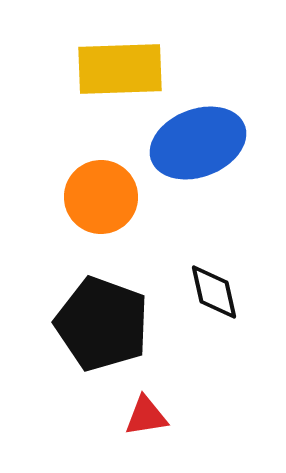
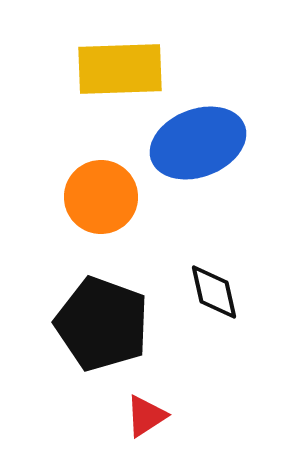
red triangle: rotated 24 degrees counterclockwise
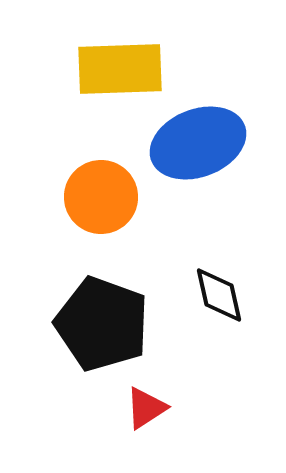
black diamond: moved 5 px right, 3 px down
red triangle: moved 8 px up
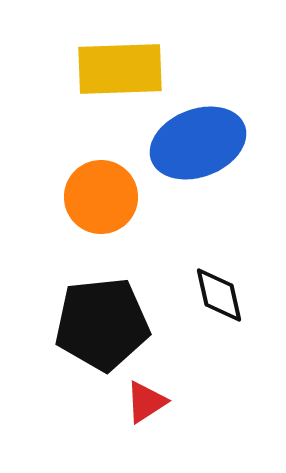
black pentagon: rotated 26 degrees counterclockwise
red triangle: moved 6 px up
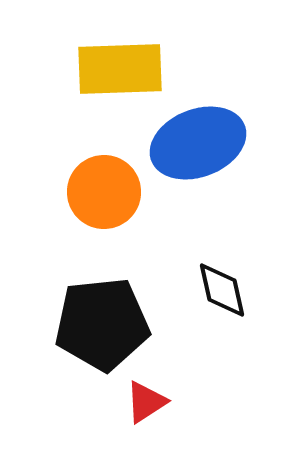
orange circle: moved 3 px right, 5 px up
black diamond: moved 3 px right, 5 px up
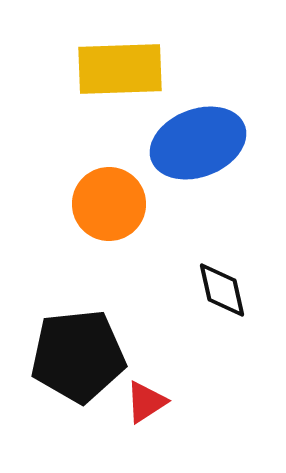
orange circle: moved 5 px right, 12 px down
black pentagon: moved 24 px left, 32 px down
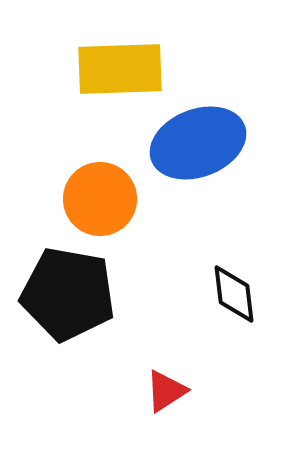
orange circle: moved 9 px left, 5 px up
black diamond: moved 12 px right, 4 px down; rotated 6 degrees clockwise
black pentagon: moved 10 px left, 62 px up; rotated 16 degrees clockwise
red triangle: moved 20 px right, 11 px up
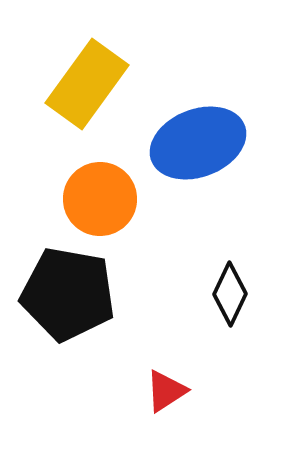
yellow rectangle: moved 33 px left, 15 px down; rotated 52 degrees counterclockwise
black diamond: moved 4 px left; rotated 32 degrees clockwise
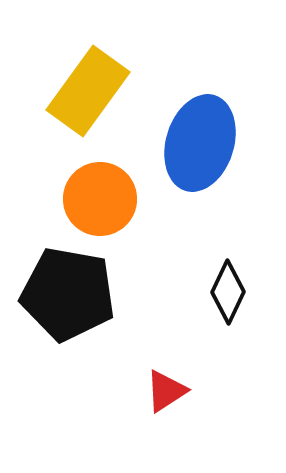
yellow rectangle: moved 1 px right, 7 px down
blue ellipse: moved 2 px right; rotated 52 degrees counterclockwise
black diamond: moved 2 px left, 2 px up
